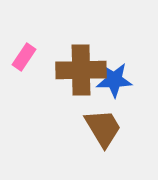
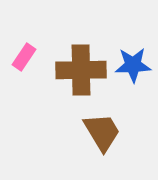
blue star: moved 19 px right, 15 px up
brown trapezoid: moved 1 px left, 4 px down
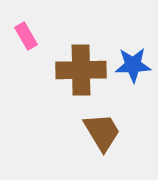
pink rectangle: moved 2 px right, 21 px up; rotated 64 degrees counterclockwise
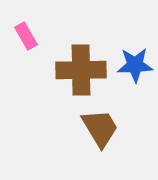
blue star: moved 2 px right
brown trapezoid: moved 2 px left, 4 px up
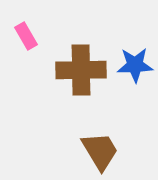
brown trapezoid: moved 23 px down
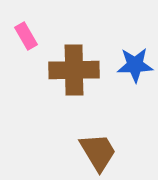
brown cross: moved 7 px left
brown trapezoid: moved 2 px left, 1 px down
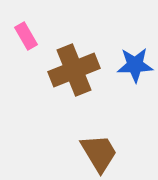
brown cross: rotated 21 degrees counterclockwise
brown trapezoid: moved 1 px right, 1 px down
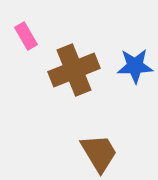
blue star: moved 1 px down
